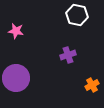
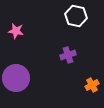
white hexagon: moved 1 px left, 1 px down
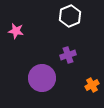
white hexagon: moved 6 px left; rotated 25 degrees clockwise
purple circle: moved 26 px right
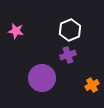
white hexagon: moved 14 px down
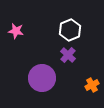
purple cross: rotated 28 degrees counterclockwise
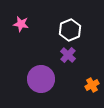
pink star: moved 5 px right, 7 px up
purple circle: moved 1 px left, 1 px down
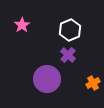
pink star: moved 1 px right, 1 px down; rotated 28 degrees clockwise
purple circle: moved 6 px right
orange cross: moved 1 px right, 2 px up
